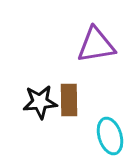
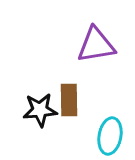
black star: moved 8 px down
cyan ellipse: rotated 27 degrees clockwise
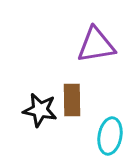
brown rectangle: moved 3 px right
black star: rotated 16 degrees clockwise
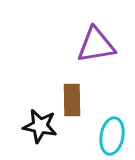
black star: moved 16 px down
cyan ellipse: moved 2 px right
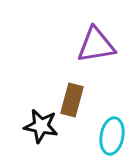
brown rectangle: rotated 16 degrees clockwise
black star: moved 1 px right
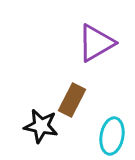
purple triangle: moved 2 px up; rotated 21 degrees counterclockwise
brown rectangle: rotated 12 degrees clockwise
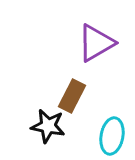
brown rectangle: moved 4 px up
black star: moved 7 px right
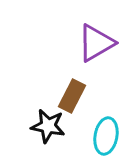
cyan ellipse: moved 6 px left
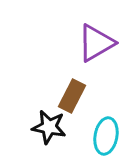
black star: moved 1 px right, 1 px down
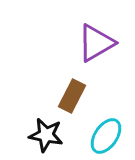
black star: moved 3 px left, 8 px down
cyan ellipse: rotated 24 degrees clockwise
